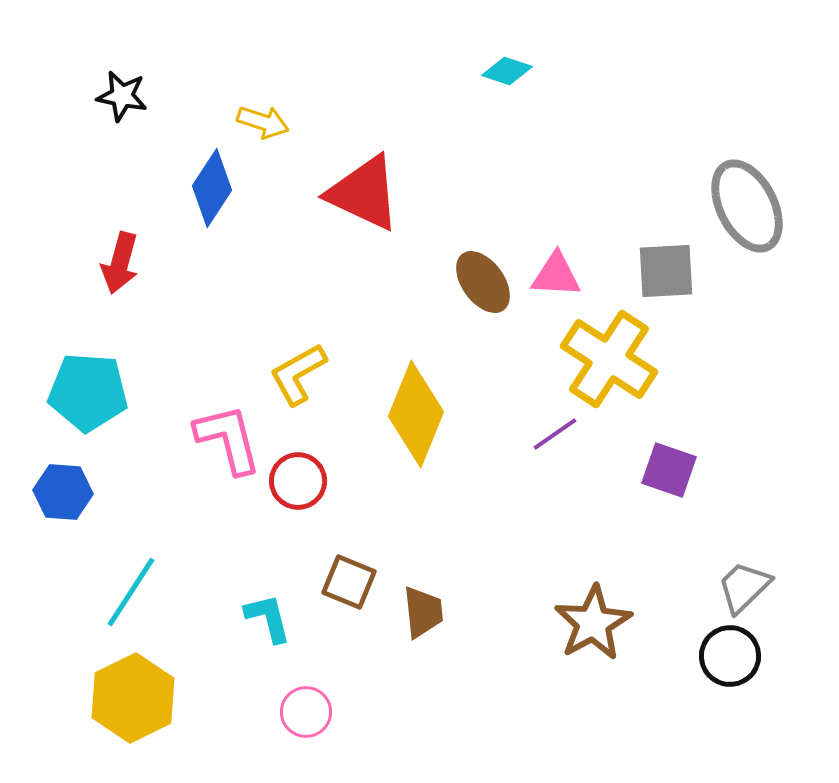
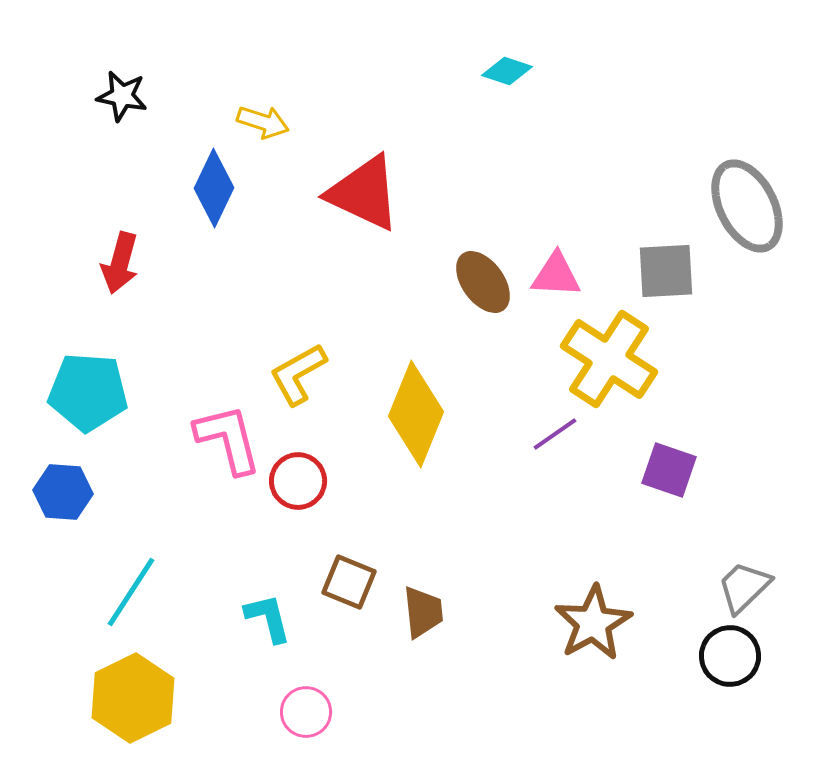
blue diamond: moved 2 px right; rotated 8 degrees counterclockwise
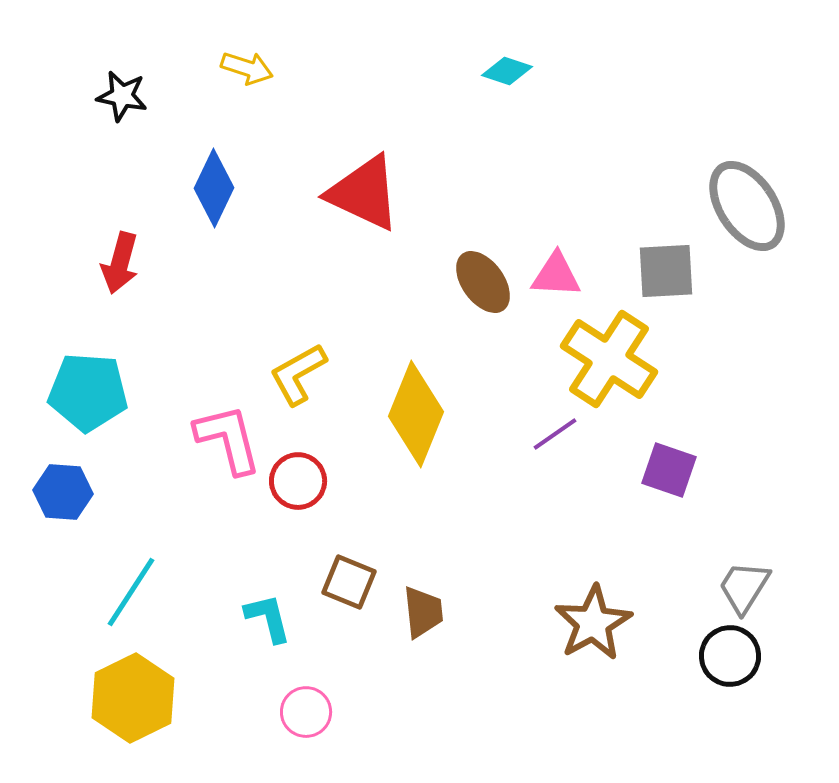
yellow arrow: moved 16 px left, 54 px up
gray ellipse: rotated 6 degrees counterclockwise
gray trapezoid: rotated 14 degrees counterclockwise
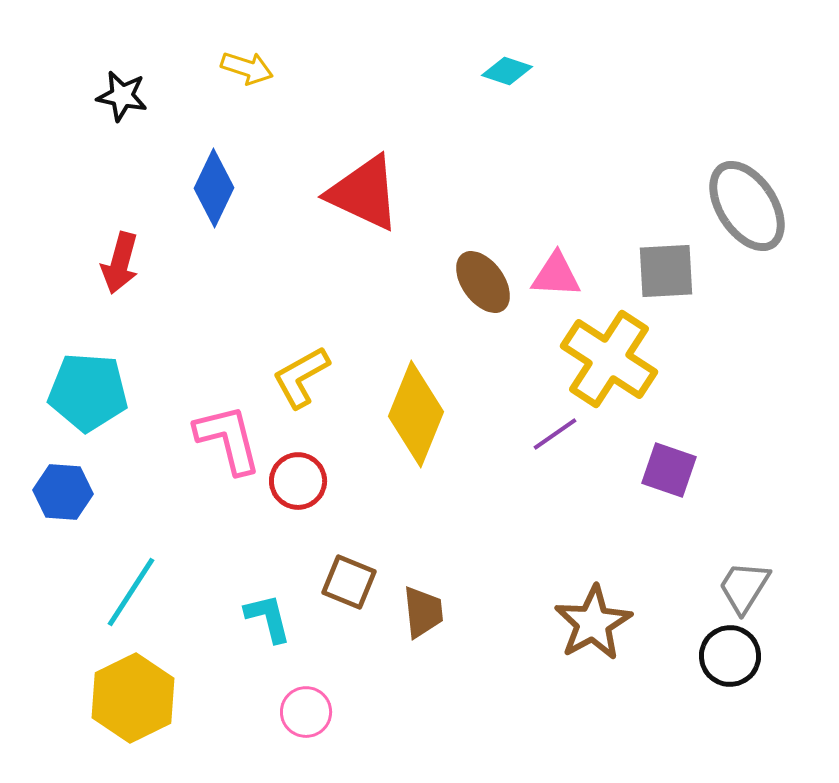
yellow L-shape: moved 3 px right, 3 px down
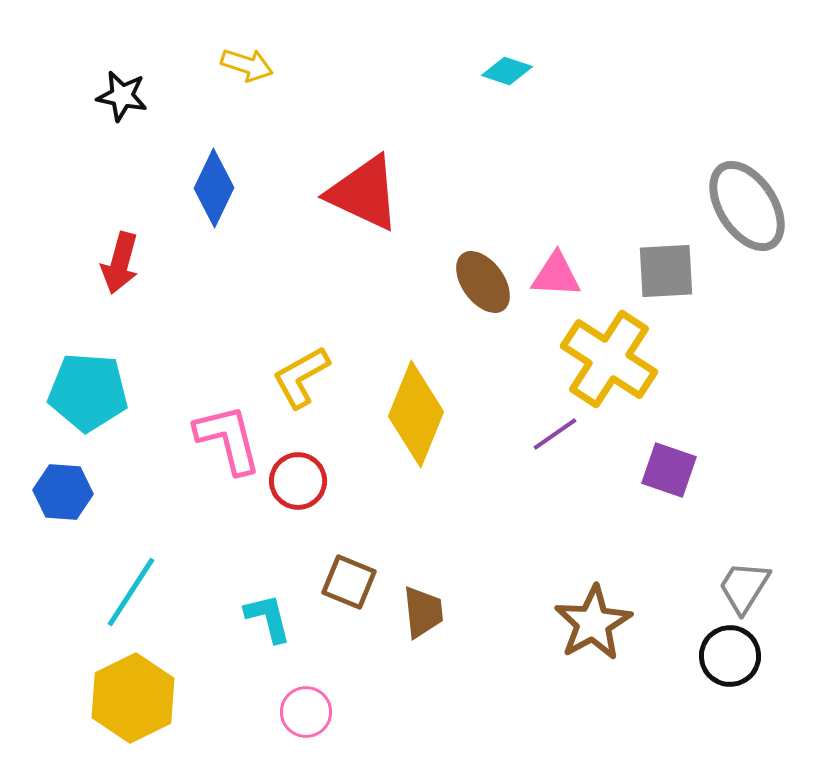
yellow arrow: moved 3 px up
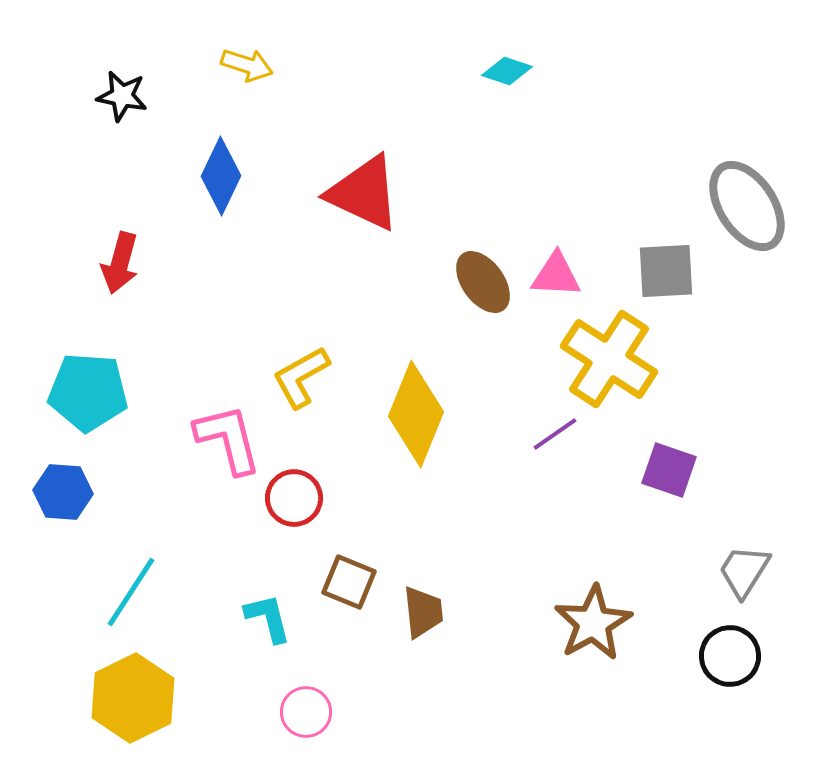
blue diamond: moved 7 px right, 12 px up
red circle: moved 4 px left, 17 px down
gray trapezoid: moved 16 px up
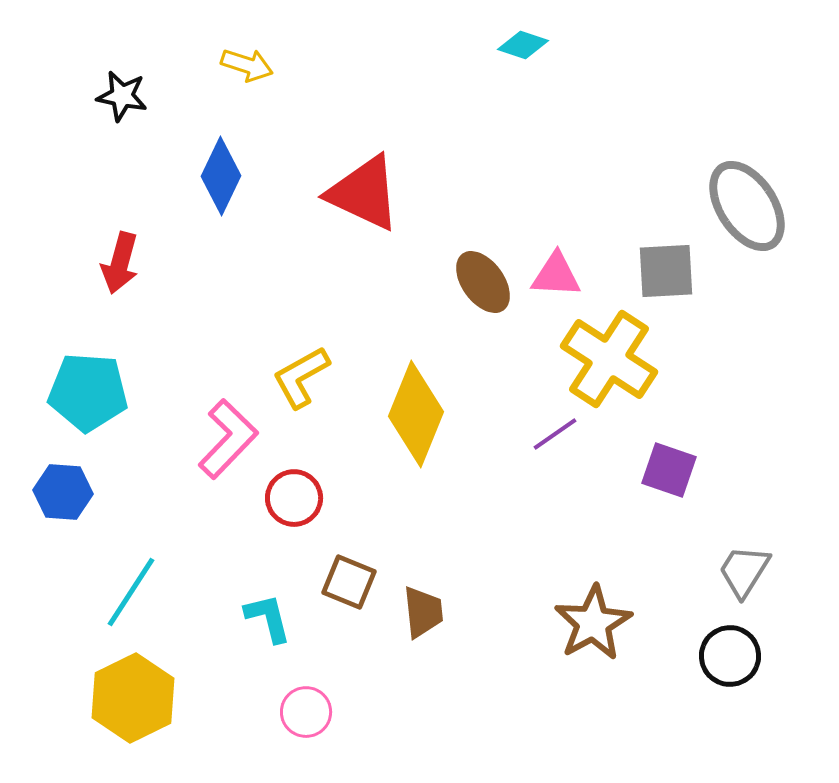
cyan diamond: moved 16 px right, 26 px up
pink L-shape: rotated 58 degrees clockwise
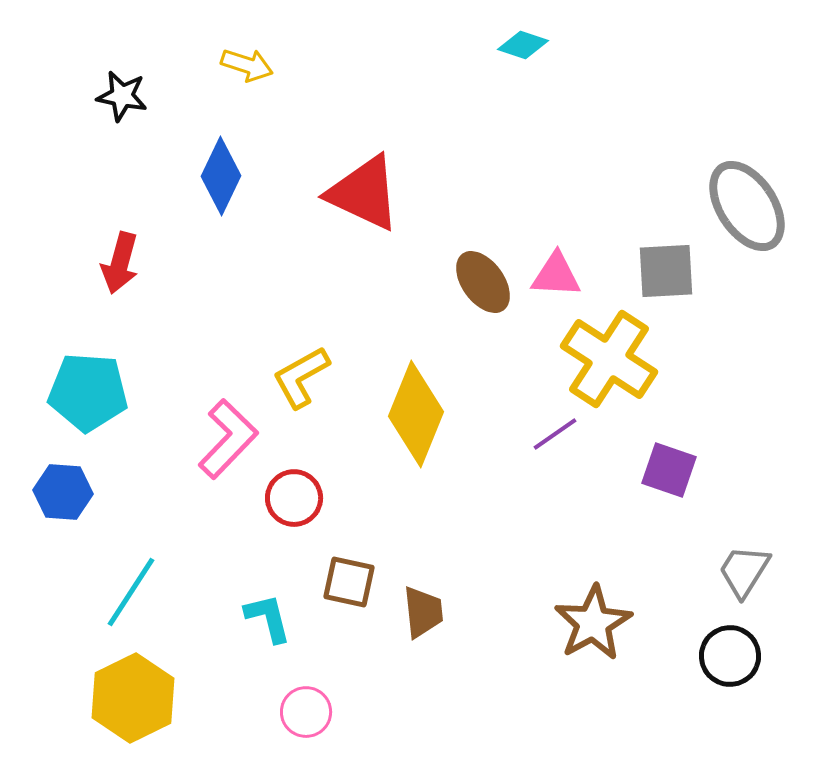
brown square: rotated 10 degrees counterclockwise
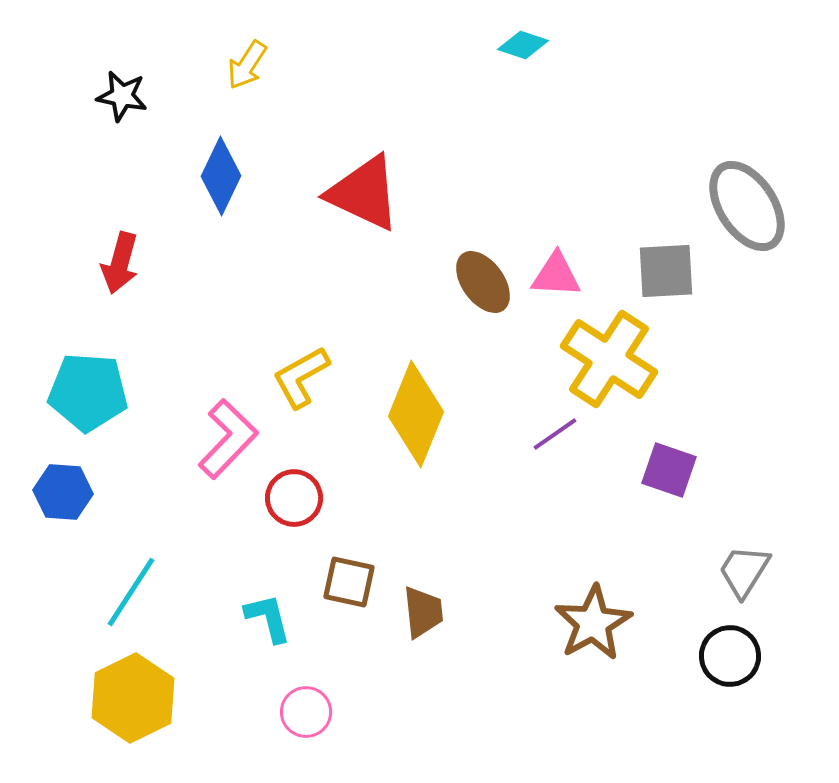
yellow arrow: rotated 105 degrees clockwise
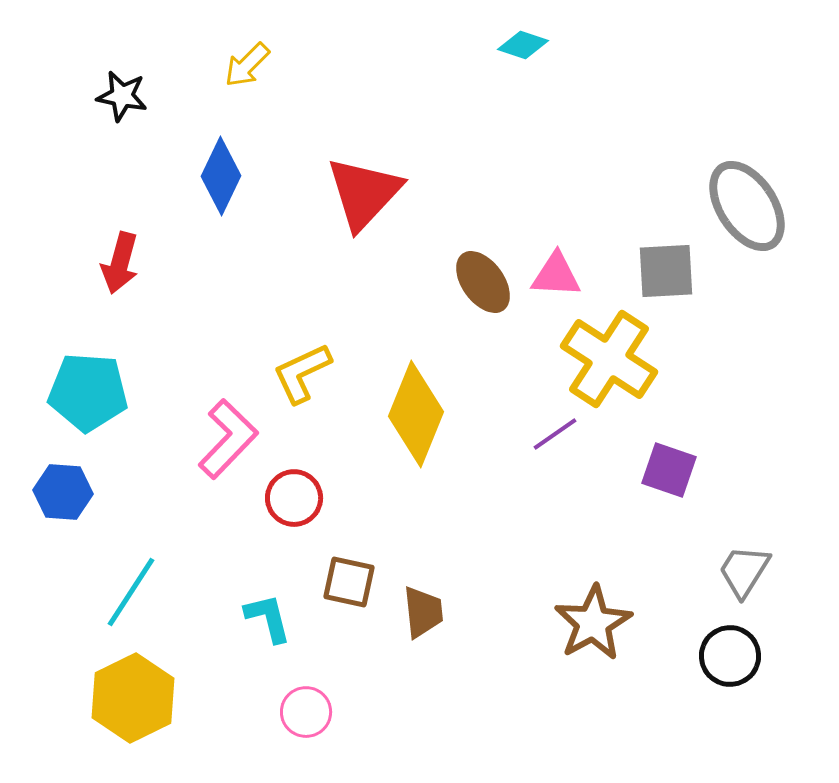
yellow arrow: rotated 12 degrees clockwise
red triangle: rotated 48 degrees clockwise
yellow L-shape: moved 1 px right, 4 px up; rotated 4 degrees clockwise
